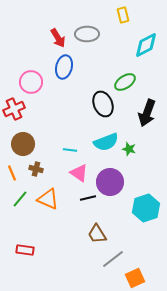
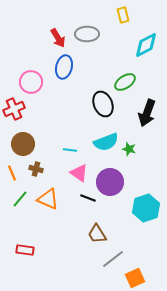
black line: rotated 35 degrees clockwise
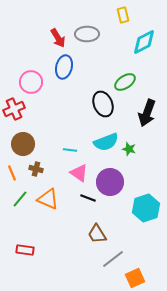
cyan diamond: moved 2 px left, 3 px up
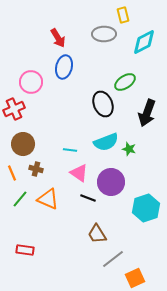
gray ellipse: moved 17 px right
purple circle: moved 1 px right
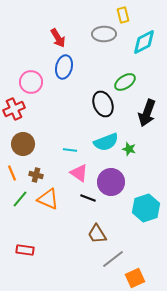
brown cross: moved 6 px down
